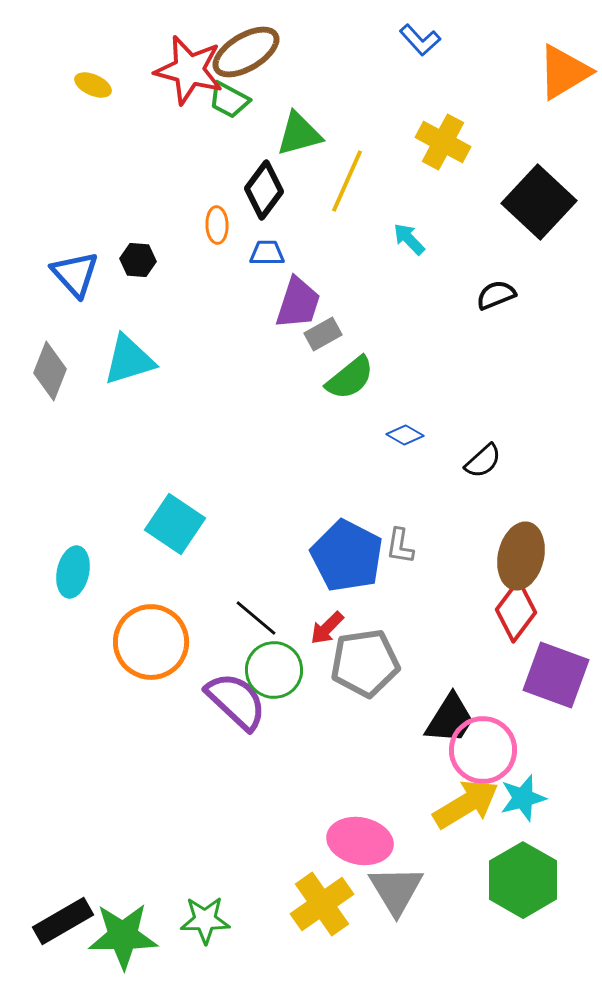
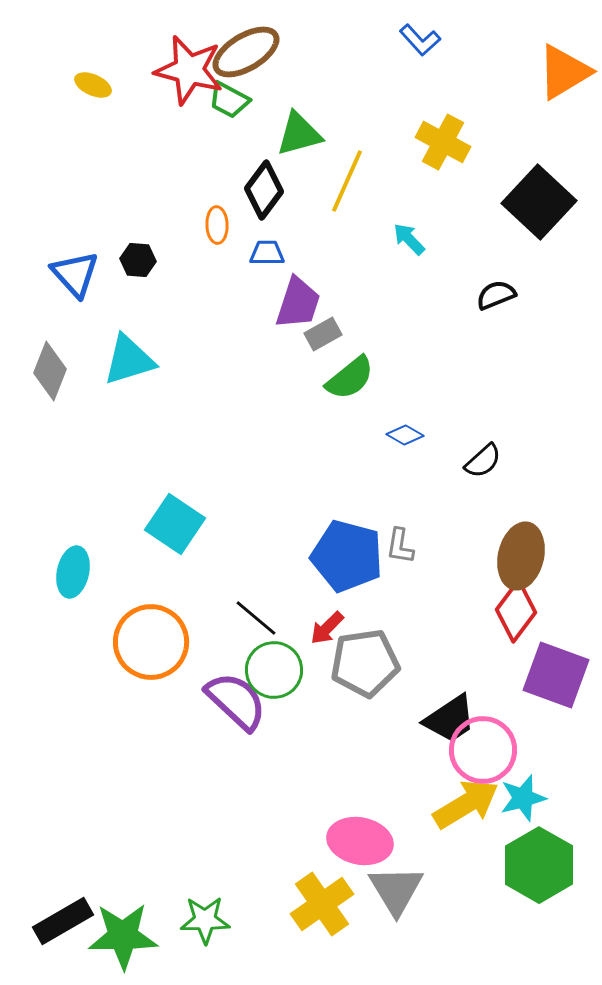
blue pentagon at (347, 556): rotated 12 degrees counterclockwise
black trapezoid at (450, 719): rotated 24 degrees clockwise
green hexagon at (523, 880): moved 16 px right, 15 px up
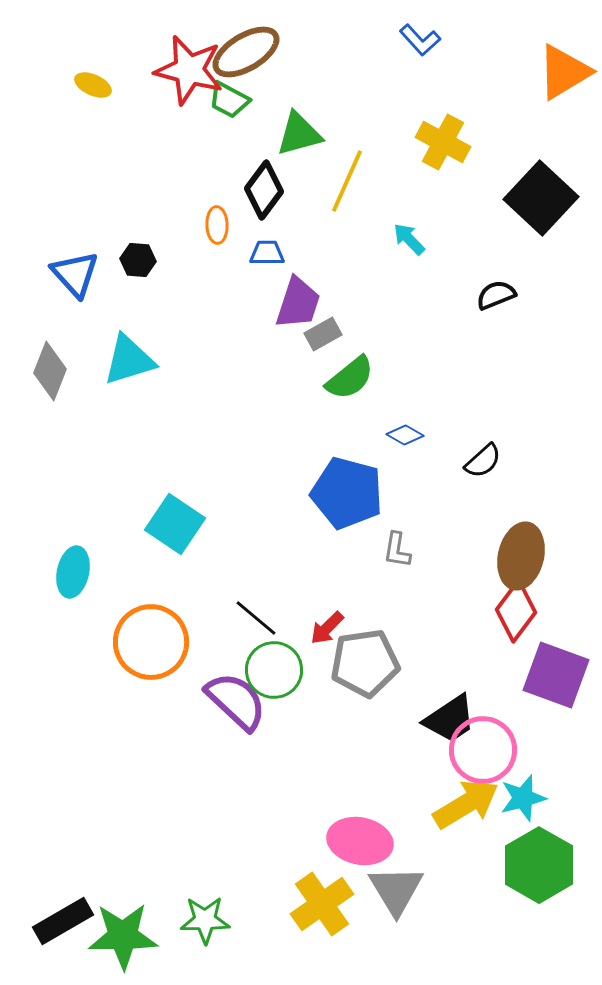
black square at (539, 202): moved 2 px right, 4 px up
gray L-shape at (400, 546): moved 3 px left, 4 px down
blue pentagon at (347, 556): moved 63 px up
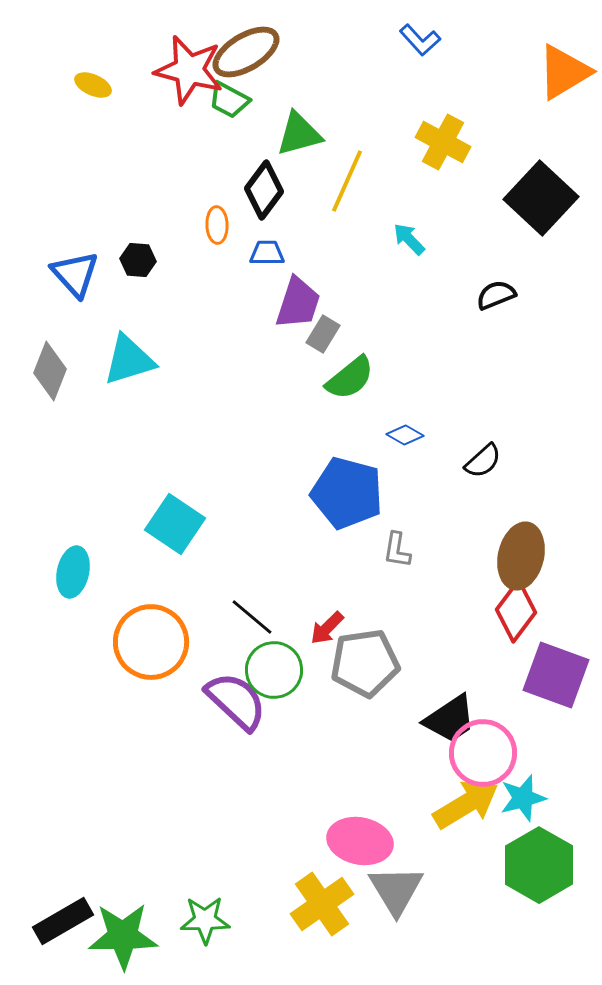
gray rectangle at (323, 334): rotated 30 degrees counterclockwise
black line at (256, 618): moved 4 px left, 1 px up
pink circle at (483, 750): moved 3 px down
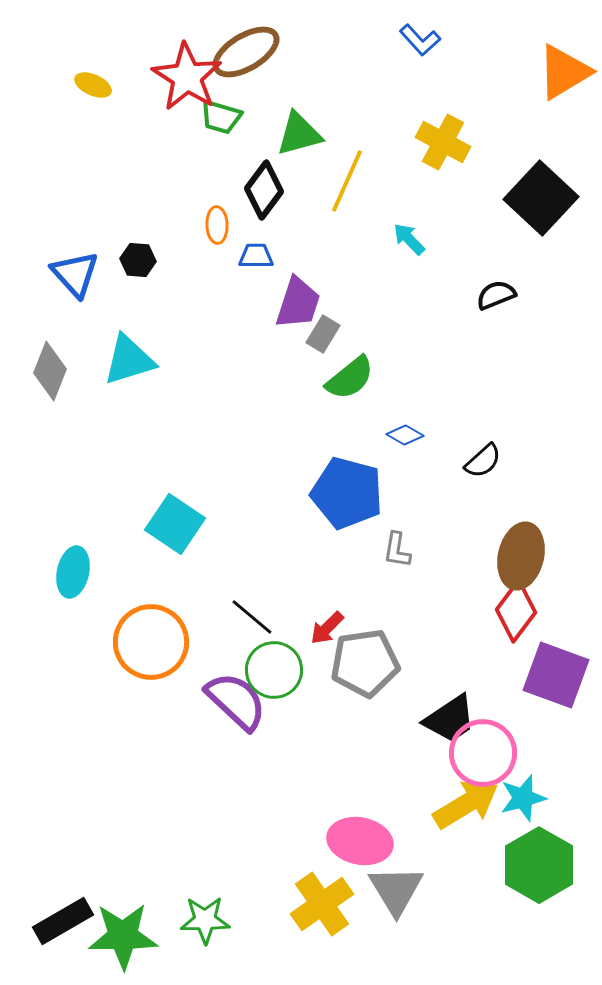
red star at (189, 70): moved 2 px left, 7 px down; rotated 18 degrees clockwise
green trapezoid at (229, 100): moved 8 px left, 17 px down; rotated 12 degrees counterclockwise
blue trapezoid at (267, 253): moved 11 px left, 3 px down
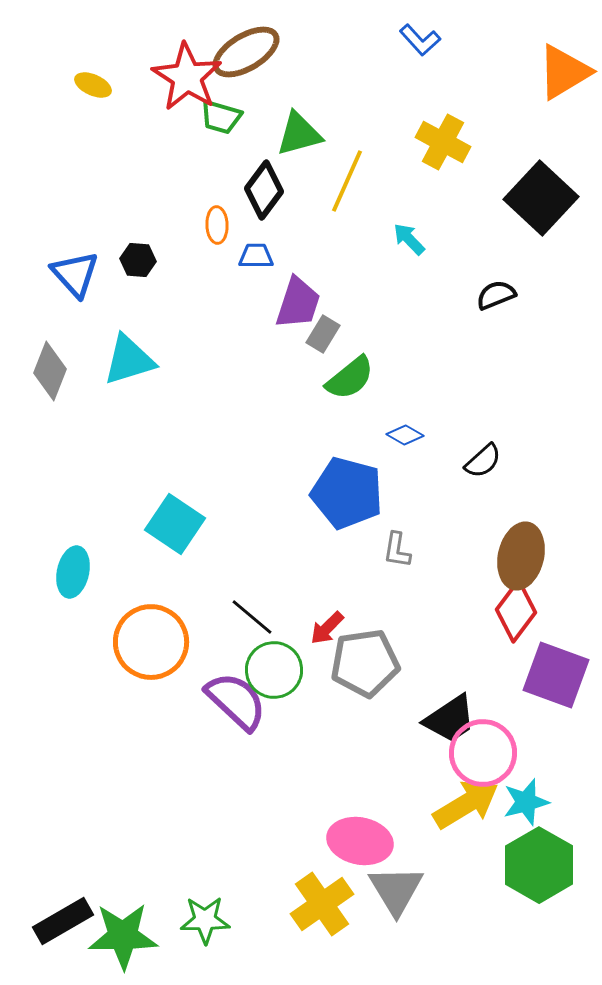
cyan star at (523, 798): moved 3 px right, 4 px down
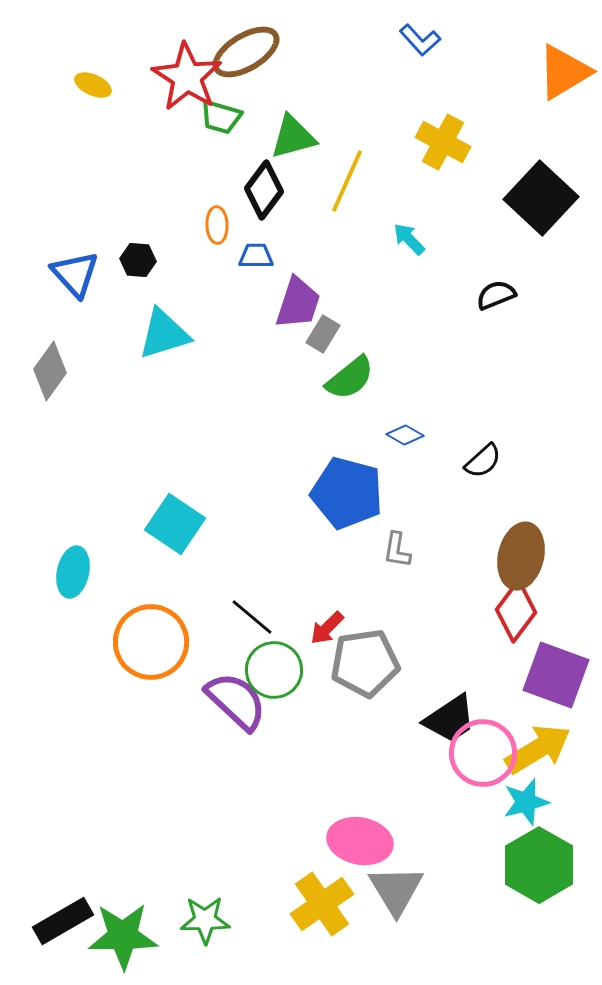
green triangle at (299, 134): moved 6 px left, 3 px down
cyan triangle at (129, 360): moved 35 px right, 26 px up
gray diamond at (50, 371): rotated 14 degrees clockwise
yellow arrow at (466, 804): moved 72 px right, 55 px up
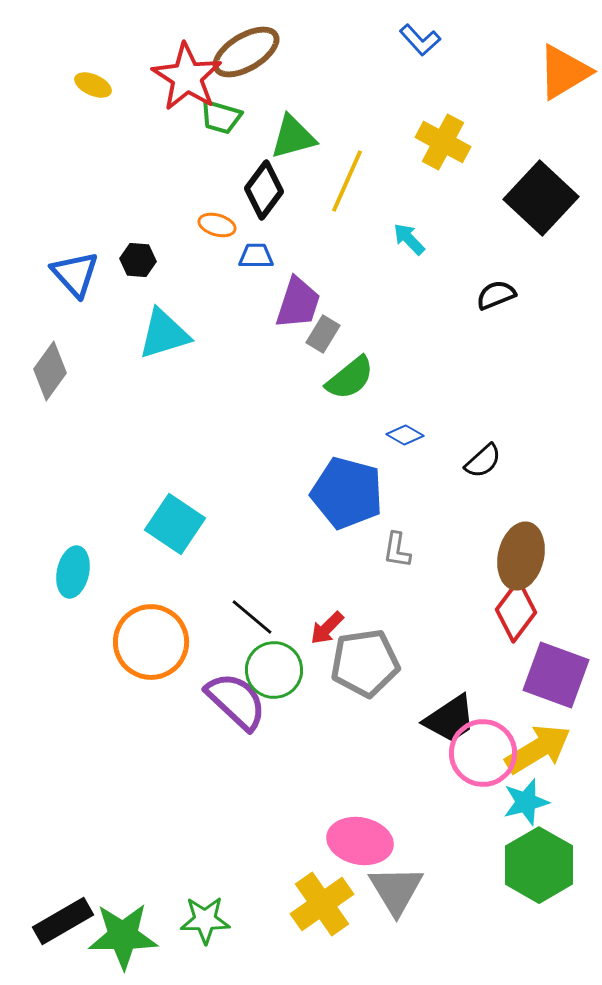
orange ellipse at (217, 225): rotated 72 degrees counterclockwise
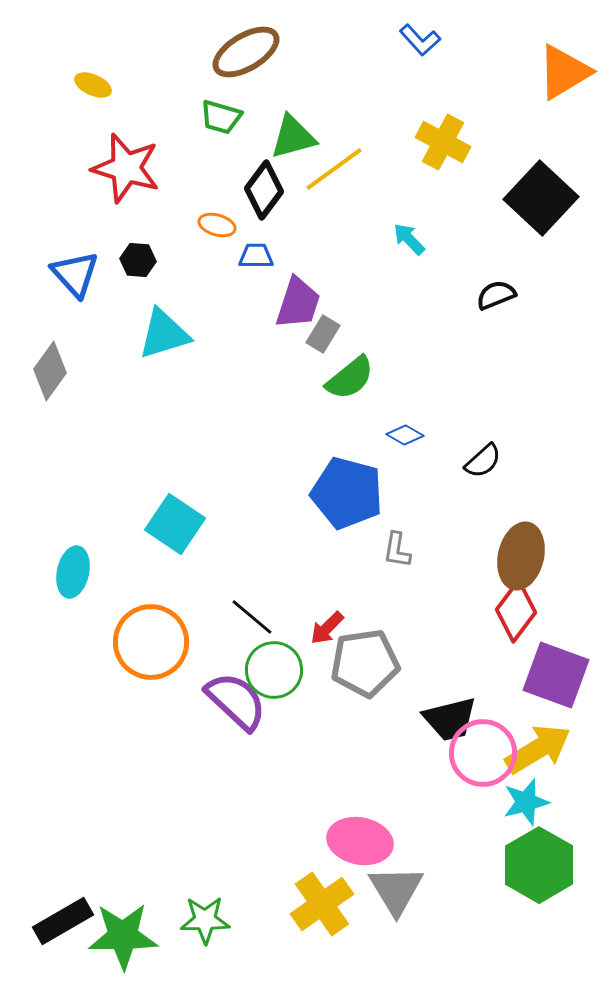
red star at (187, 77): moved 61 px left, 91 px down; rotated 16 degrees counterclockwise
yellow line at (347, 181): moved 13 px left, 12 px up; rotated 30 degrees clockwise
black trapezoid at (450, 719): rotated 20 degrees clockwise
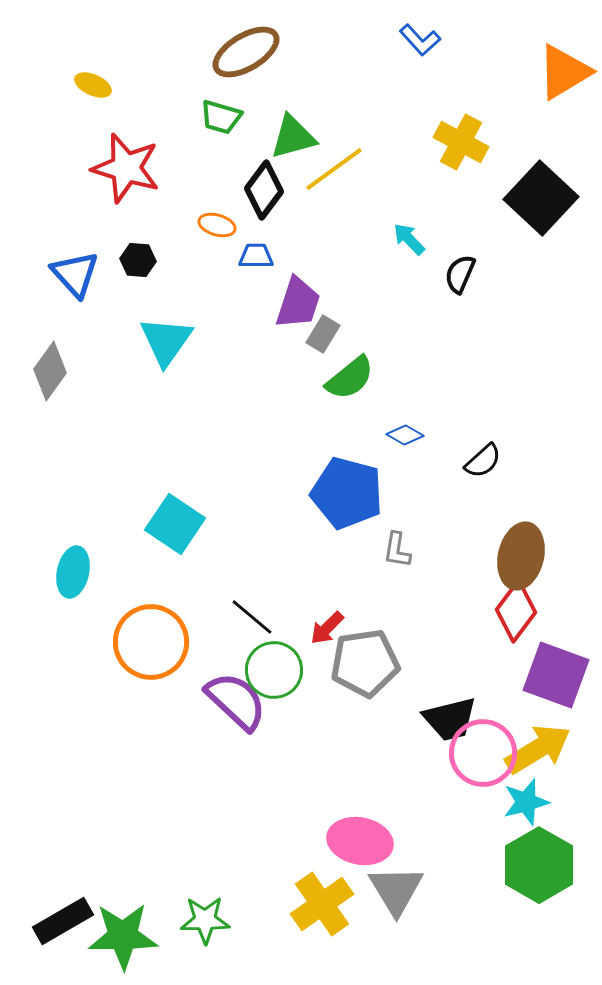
yellow cross at (443, 142): moved 18 px right
black semicircle at (496, 295): moved 36 px left, 21 px up; rotated 45 degrees counterclockwise
cyan triangle at (164, 334): moved 2 px right, 7 px down; rotated 38 degrees counterclockwise
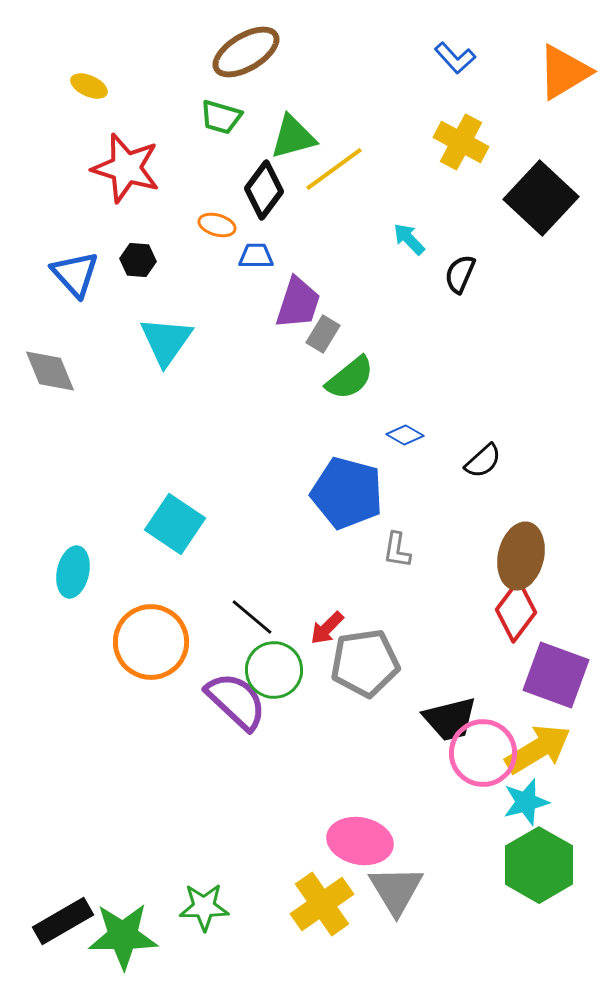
blue L-shape at (420, 40): moved 35 px right, 18 px down
yellow ellipse at (93, 85): moved 4 px left, 1 px down
gray diamond at (50, 371): rotated 58 degrees counterclockwise
green star at (205, 920): moved 1 px left, 13 px up
